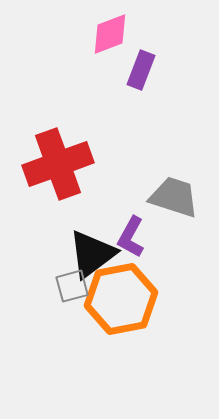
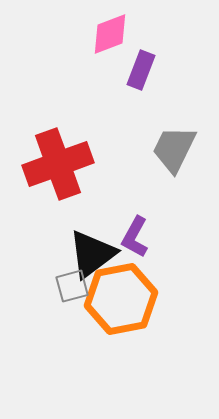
gray trapezoid: moved 48 px up; rotated 82 degrees counterclockwise
purple L-shape: moved 4 px right
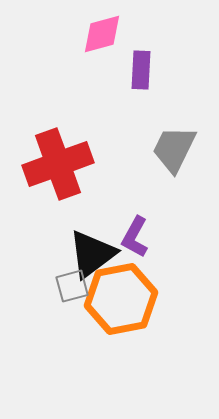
pink diamond: moved 8 px left; rotated 6 degrees clockwise
purple rectangle: rotated 18 degrees counterclockwise
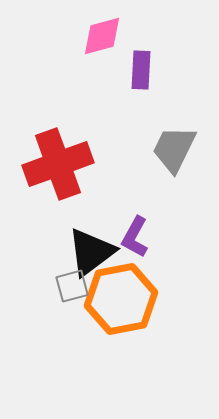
pink diamond: moved 2 px down
black triangle: moved 1 px left, 2 px up
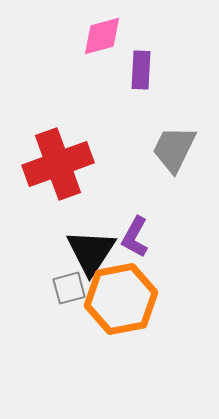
black triangle: rotated 20 degrees counterclockwise
gray square: moved 3 px left, 2 px down
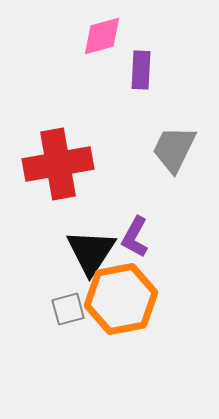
red cross: rotated 10 degrees clockwise
gray square: moved 1 px left, 21 px down
